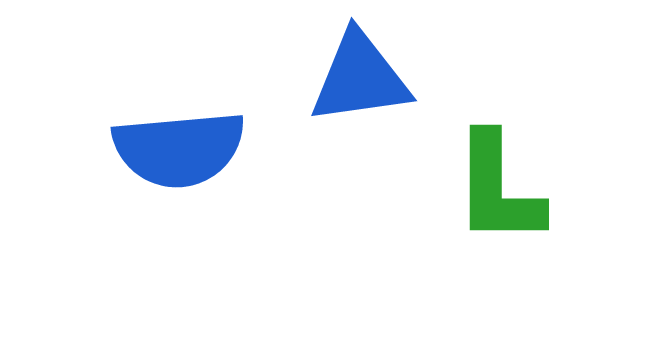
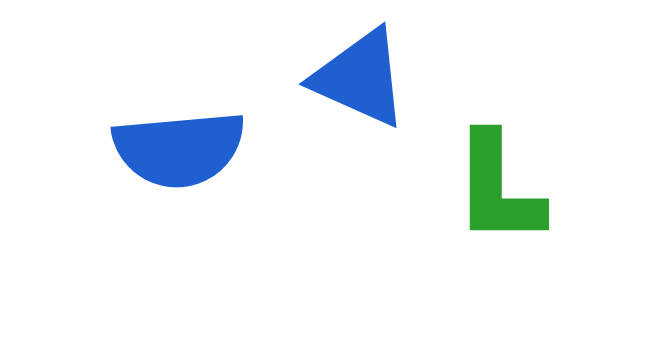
blue triangle: rotated 32 degrees clockwise
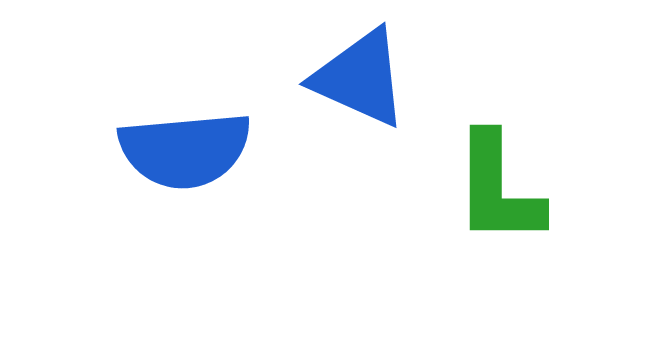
blue semicircle: moved 6 px right, 1 px down
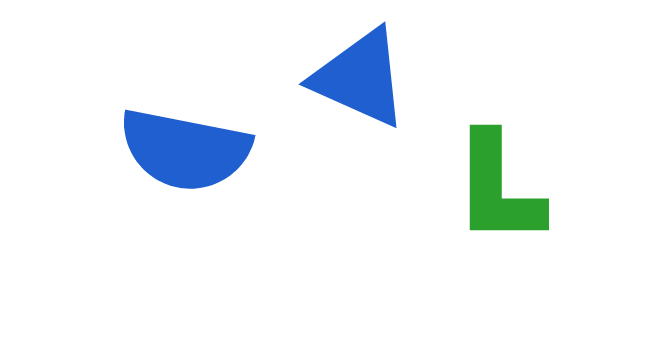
blue semicircle: rotated 16 degrees clockwise
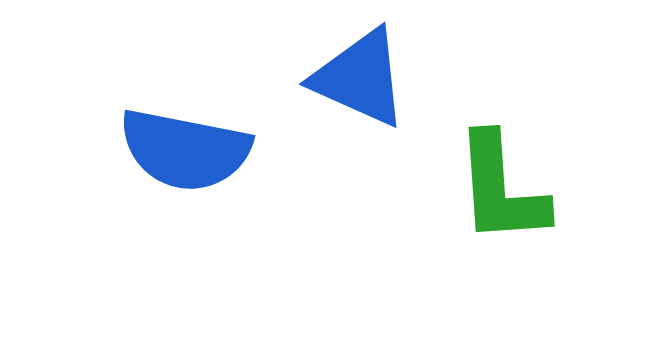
green L-shape: moved 3 px right; rotated 4 degrees counterclockwise
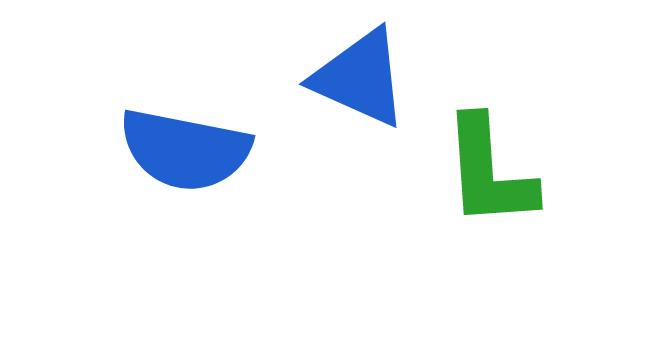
green L-shape: moved 12 px left, 17 px up
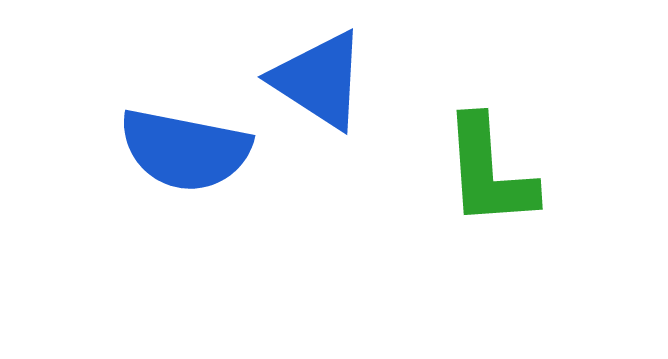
blue triangle: moved 41 px left, 2 px down; rotated 9 degrees clockwise
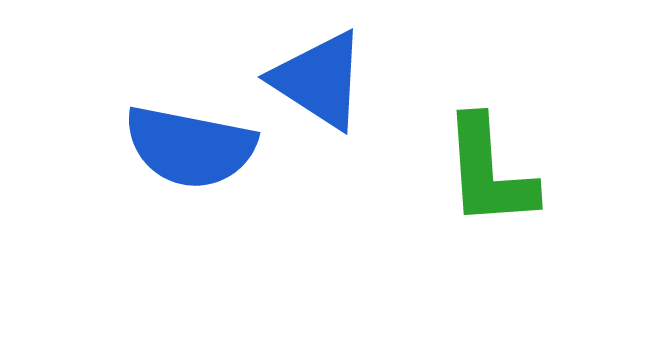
blue semicircle: moved 5 px right, 3 px up
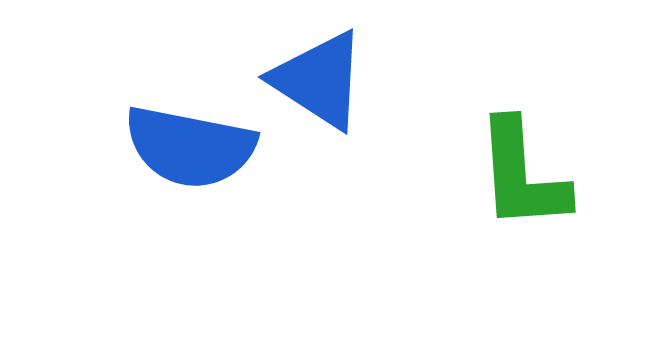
green L-shape: moved 33 px right, 3 px down
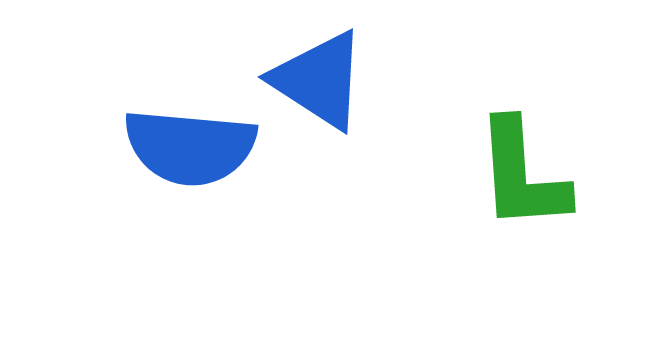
blue semicircle: rotated 6 degrees counterclockwise
